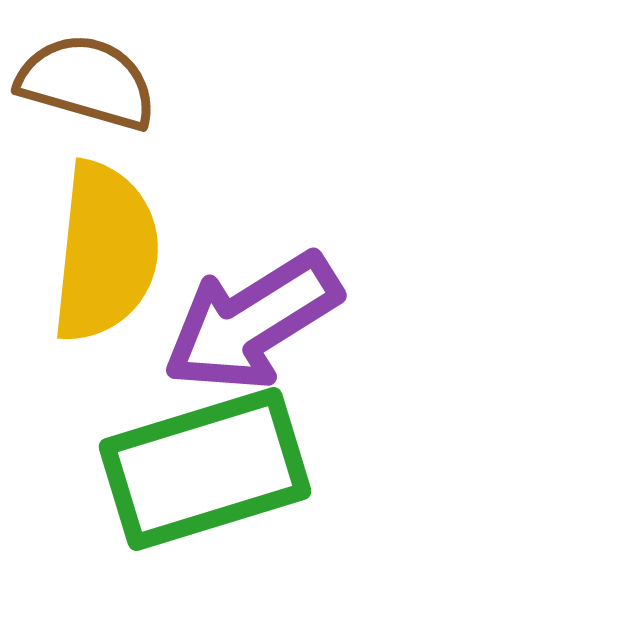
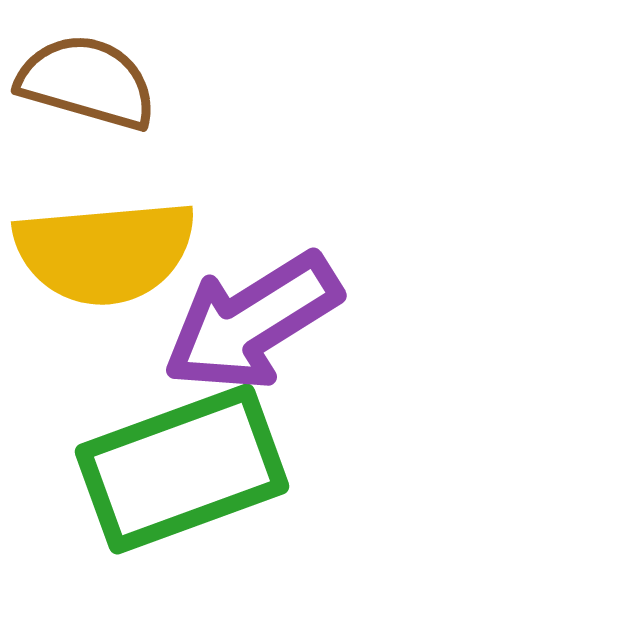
yellow semicircle: rotated 79 degrees clockwise
green rectangle: moved 23 px left; rotated 3 degrees counterclockwise
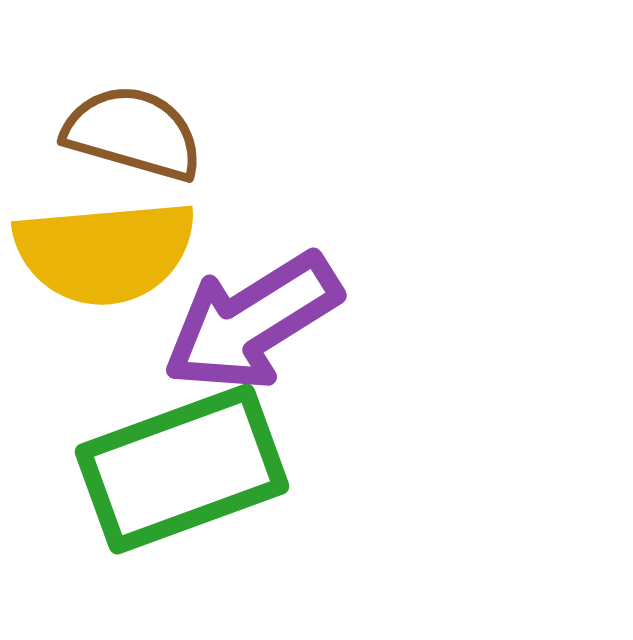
brown semicircle: moved 46 px right, 51 px down
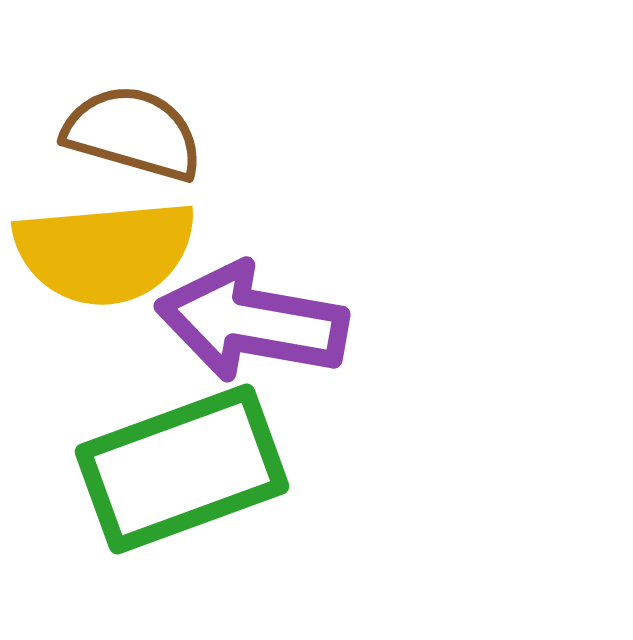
purple arrow: rotated 42 degrees clockwise
